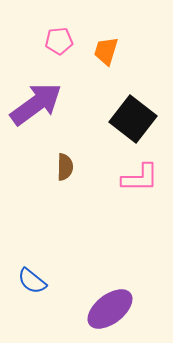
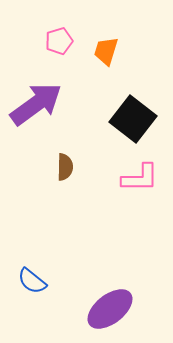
pink pentagon: rotated 12 degrees counterclockwise
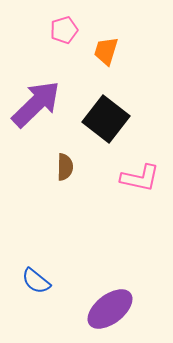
pink pentagon: moved 5 px right, 11 px up
purple arrow: rotated 8 degrees counterclockwise
black square: moved 27 px left
pink L-shape: rotated 12 degrees clockwise
blue semicircle: moved 4 px right
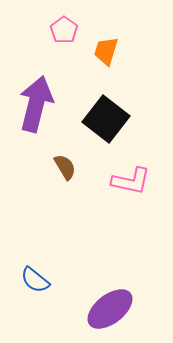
pink pentagon: rotated 20 degrees counterclockwise
purple arrow: rotated 32 degrees counterclockwise
brown semicircle: rotated 32 degrees counterclockwise
pink L-shape: moved 9 px left, 3 px down
blue semicircle: moved 1 px left, 1 px up
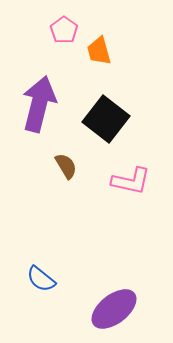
orange trapezoid: moved 7 px left; rotated 32 degrees counterclockwise
purple arrow: moved 3 px right
brown semicircle: moved 1 px right, 1 px up
blue semicircle: moved 6 px right, 1 px up
purple ellipse: moved 4 px right
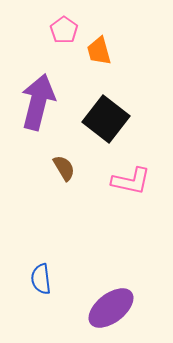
purple arrow: moved 1 px left, 2 px up
brown semicircle: moved 2 px left, 2 px down
blue semicircle: rotated 44 degrees clockwise
purple ellipse: moved 3 px left, 1 px up
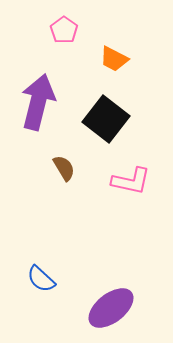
orange trapezoid: moved 15 px right, 8 px down; rotated 48 degrees counterclockwise
blue semicircle: rotated 40 degrees counterclockwise
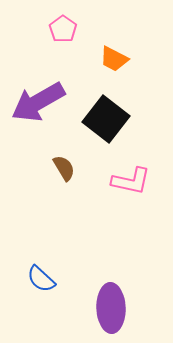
pink pentagon: moved 1 px left, 1 px up
purple arrow: rotated 134 degrees counterclockwise
purple ellipse: rotated 54 degrees counterclockwise
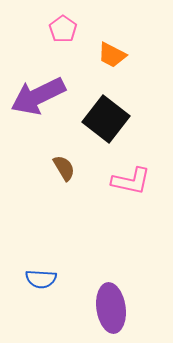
orange trapezoid: moved 2 px left, 4 px up
purple arrow: moved 6 px up; rotated 4 degrees clockwise
blue semicircle: rotated 40 degrees counterclockwise
purple ellipse: rotated 6 degrees counterclockwise
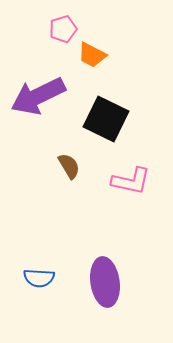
pink pentagon: rotated 20 degrees clockwise
orange trapezoid: moved 20 px left
black square: rotated 12 degrees counterclockwise
brown semicircle: moved 5 px right, 2 px up
blue semicircle: moved 2 px left, 1 px up
purple ellipse: moved 6 px left, 26 px up
